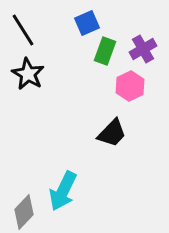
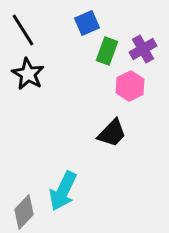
green rectangle: moved 2 px right
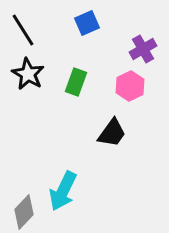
green rectangle: moved 31 px left, 31 px down
black trapezoid: rotated 8 degrees counterclockwise
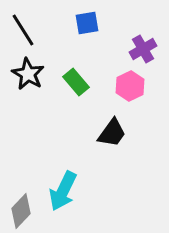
blue square: rotated 15 degrees clockwise
green rectangle: rotated 60 degrees counterclockwise
gray diamond: moved 3 px left, 1 px up
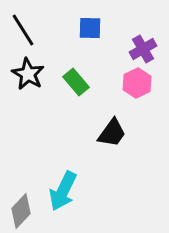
blue square: moved 3 px right, 5 px down; rotated 10 degrees clockwise
pink hexagon: moved 7 px right, 3 px up
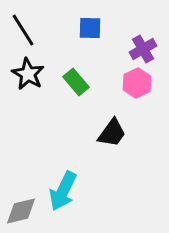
gray diamond: rotated 32 degrees clockwise
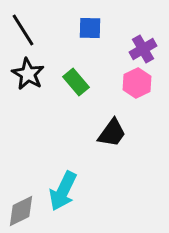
gray diamond: rotated 12 degrees counterclockwise
